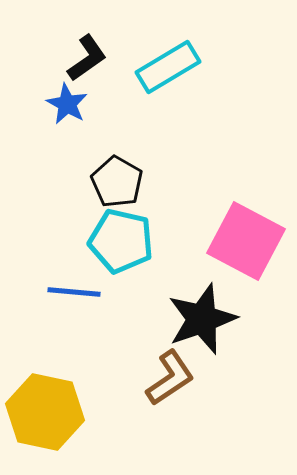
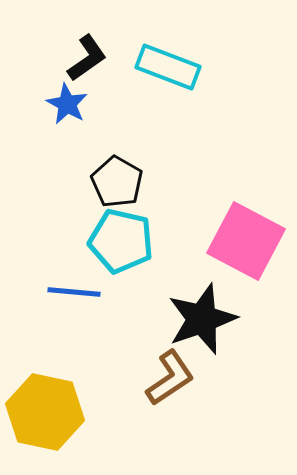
cyan rectangle: rotated 52 degrees clockwise
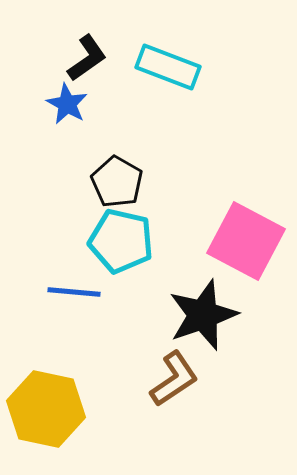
black star: moved 1 px right, 4 px up
brown L-shape: moved 4 px right, 1 px down
yellow hexagon: moved 1 px right, 3 px up
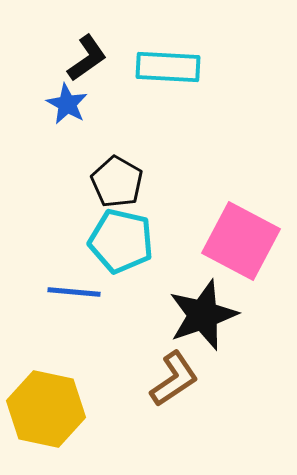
cyan rectangle: rotated 18 degrees counterclockwise
pink square: moved 5 px left
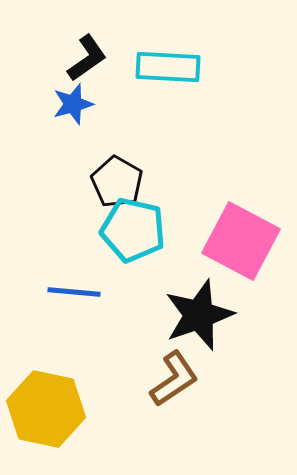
blue star: moved 6 px right; rotated 27 degrees clockwise
cyan pentagon: moved 12 px right, 11 px up
black star: moved 4 px left
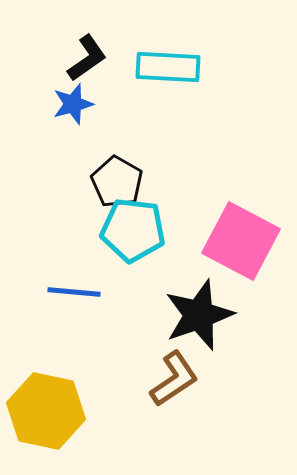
cyan pentagon: rotated 6 degrees counterclockwise
yellow hexagon: moved 2 px down
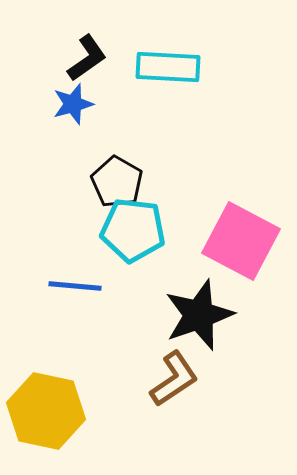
blue line: moved 1 px right, 6 px up
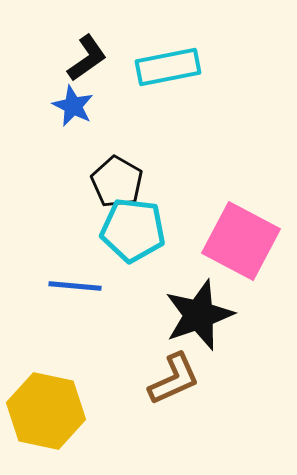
cyan rectangle: rotated 14 degrees counterclockwise
blue star: moved 2 px down; rotated 30 degrees counterclockwise
brown L-shape: rotated 10 degrees clockwise
